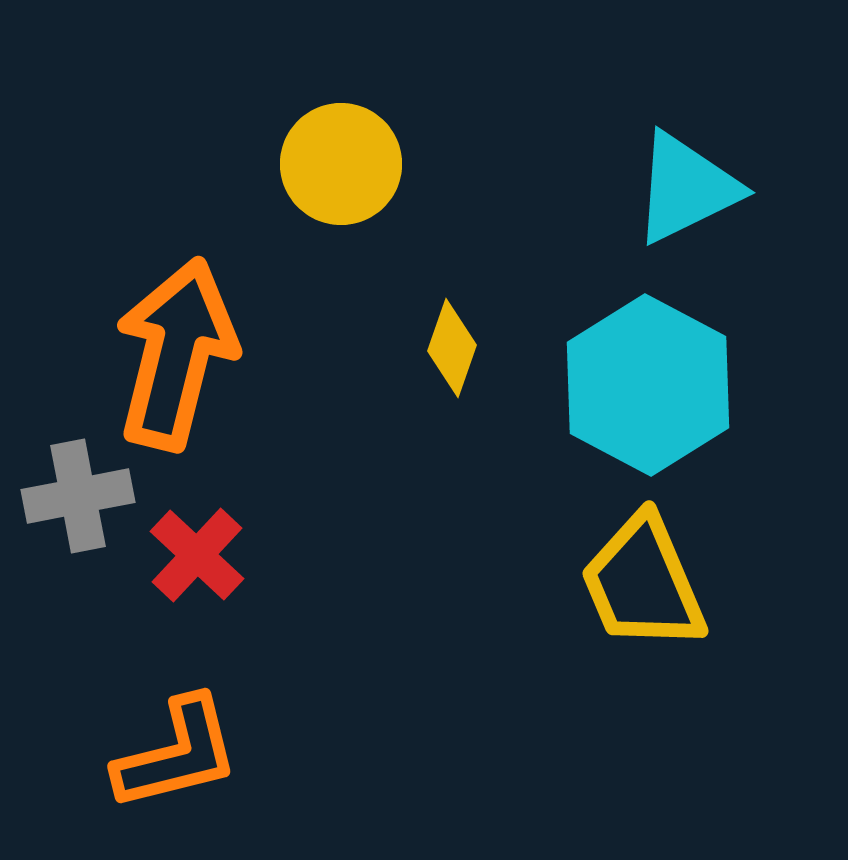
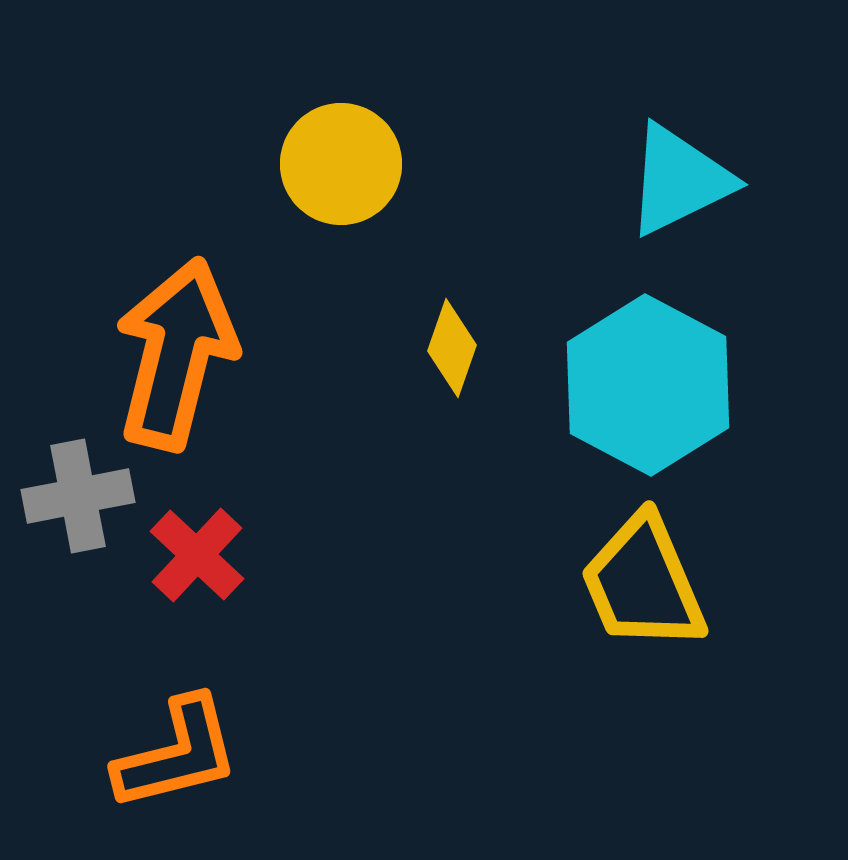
cyan triangle: moved 7 px left, 8 px up
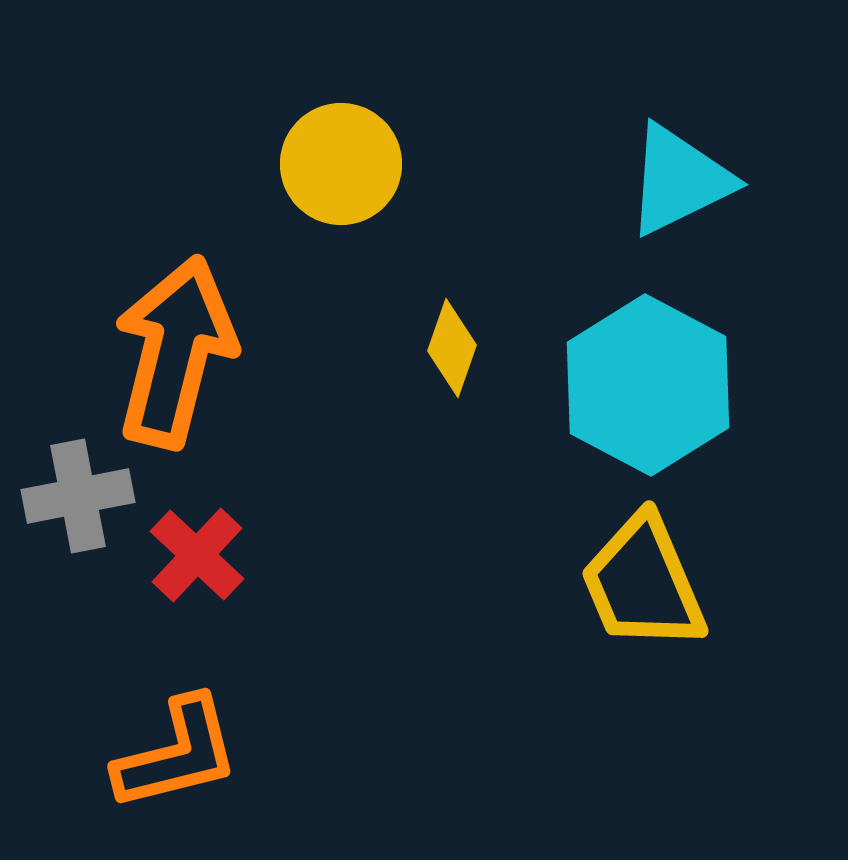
orange arrow: moved 1 px left, 2 px up
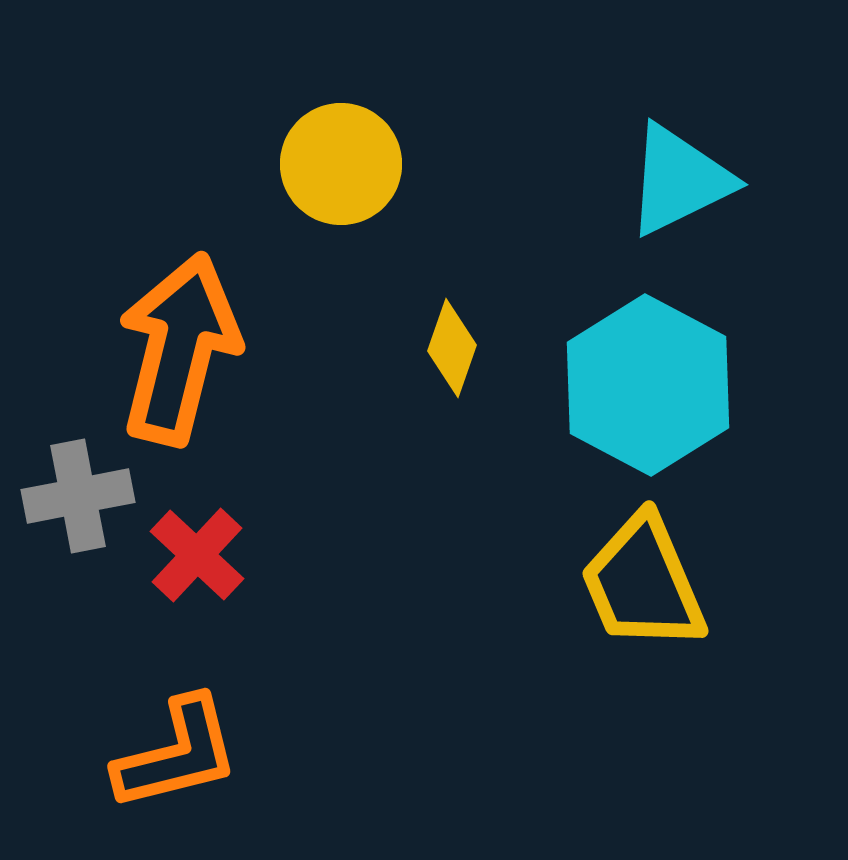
orange arrow: moved 4 px right, 3 px up
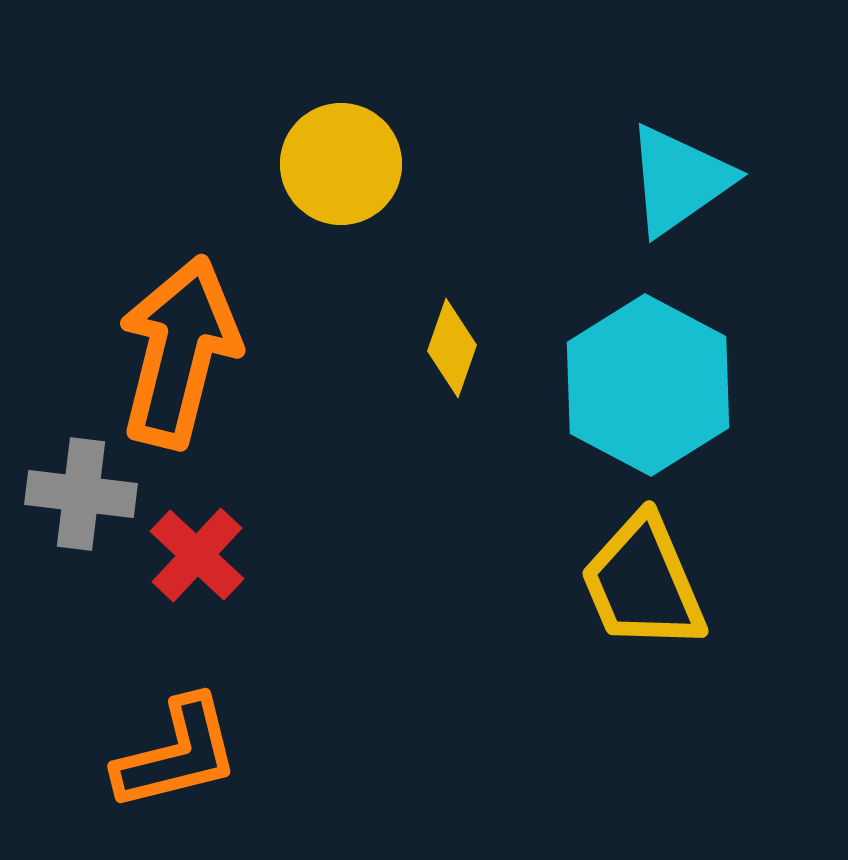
cyan triangle: rotated 9 degrees counterclockwise
orange arrow: moved 3 px down
gray cross: moved 3 px right, 2 px up; rotated 18 degrees clockwise
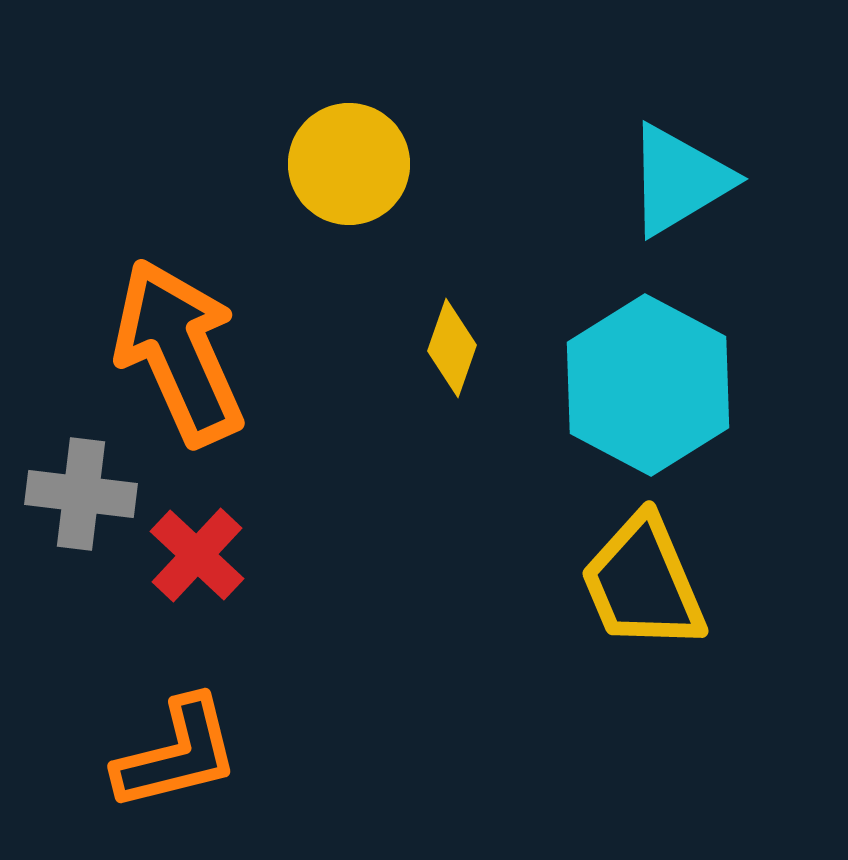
yellow circle: moved 8 px right
cyan triangle: rotated 4 degrees clockwise
orange arrow: rotated 38 degrees counterclockwise
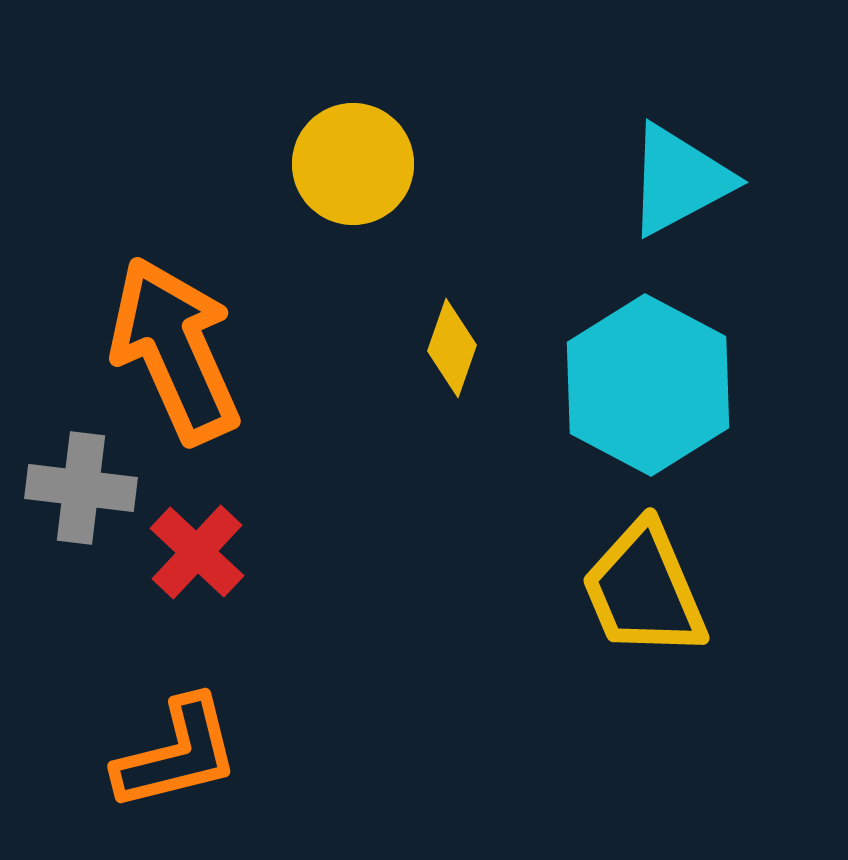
yellow circle: moved 4 px right
cyan triangle: rotated 3 degrees clockwise
orange arrow: moved 4 px left, 2 px up
gray cross: moved 6 px up
red cross: moved 3 px up
yellow trapezoid: moved 1 px right, 7 px down
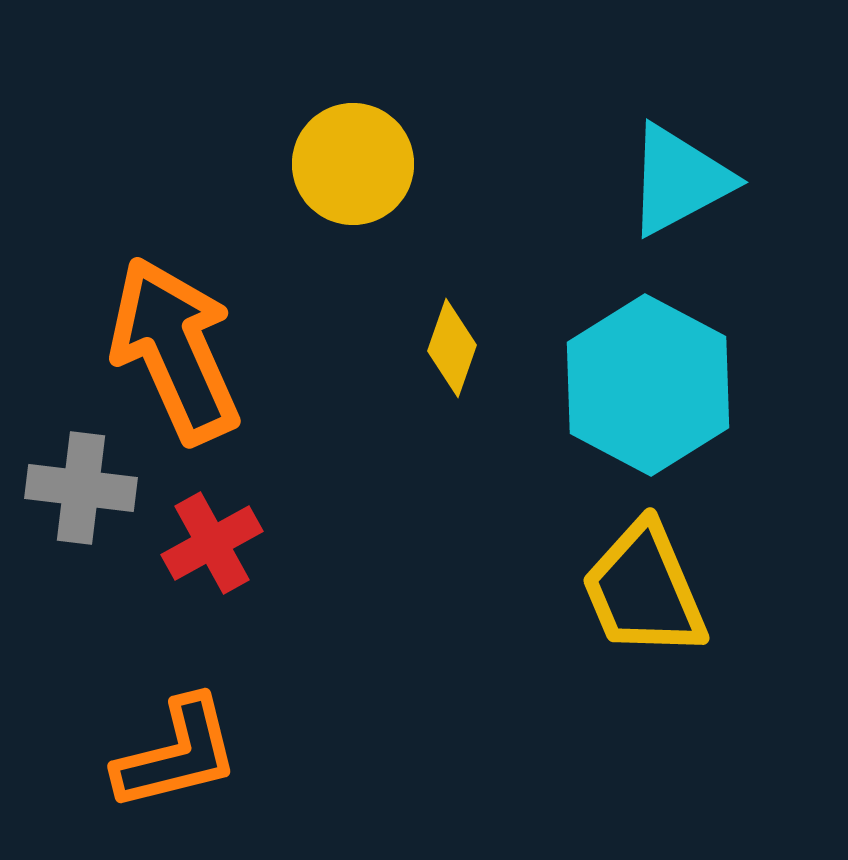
red cross: moved 15 px right, 9 px up; rotated 18 degrees clockwise
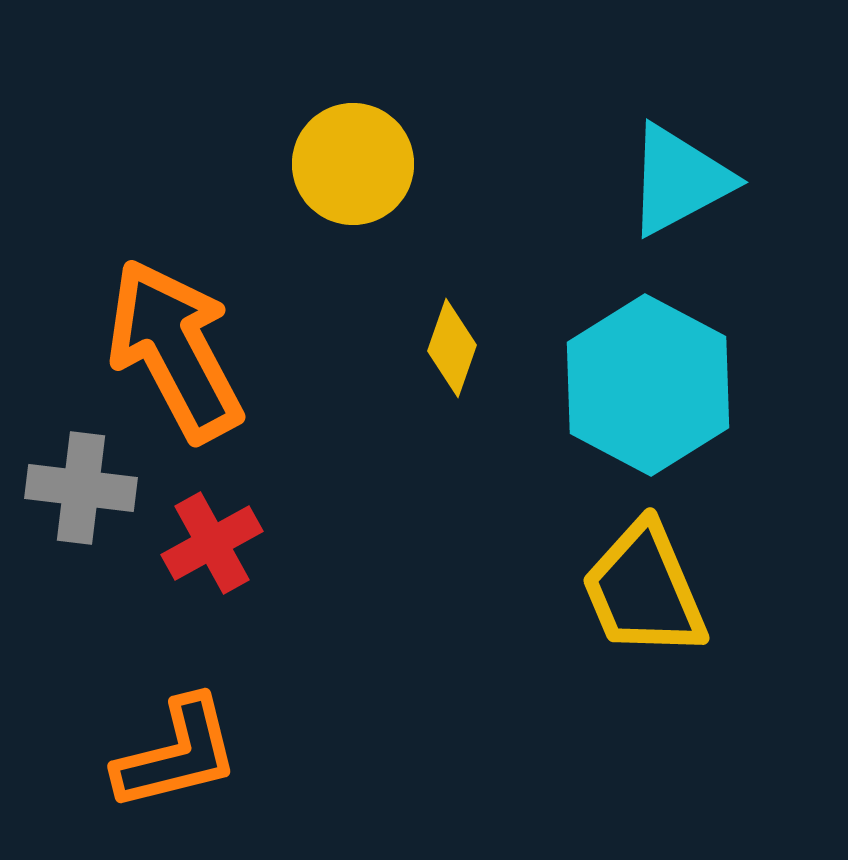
orange arrow: rotated 4 degrees counterclockwise
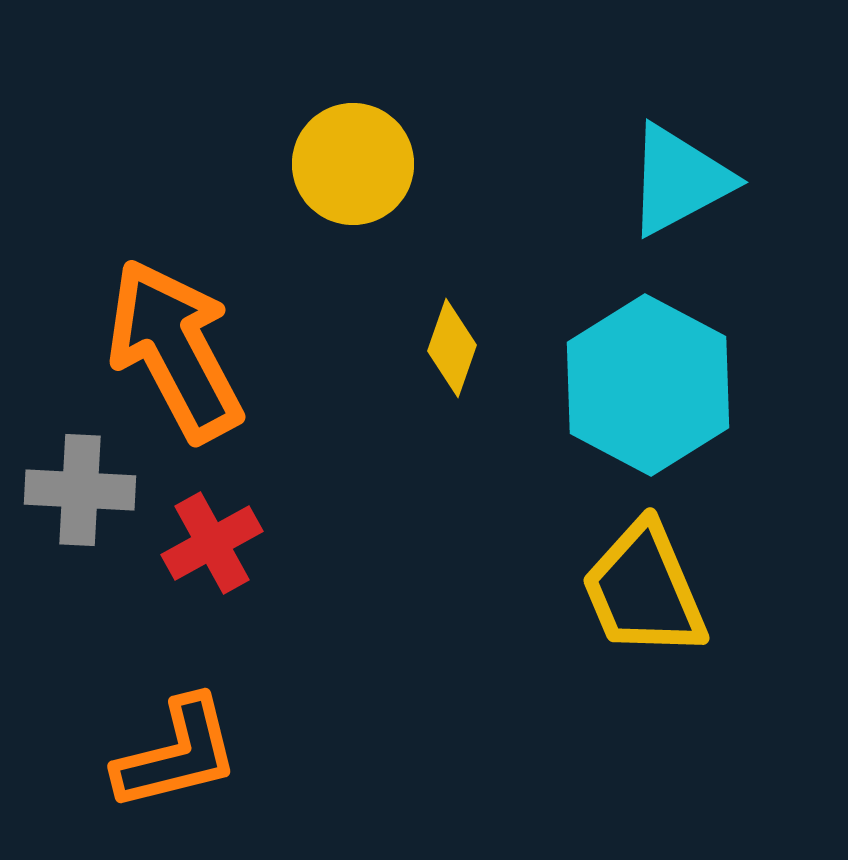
gray cross: moved 1 px left, 2 px down; rotated 4 degrees counterclockwise
